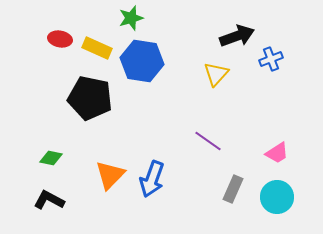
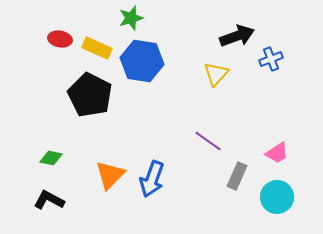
black pentagon: moved 3 px up; rotated 15 degrees clockwise
gray rectangle: moved 4 px right, 13 px up
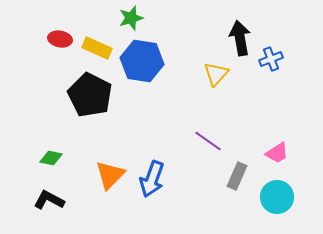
black arrow: moved 3 px right, 2 px down; rotated 80 degrees counterclockwise
